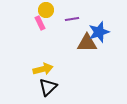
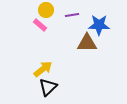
purple line: moved 4 px up
pink rectangle: moved 2 px down; rotated 24 degrees counterclockwise
blue star: moved 7 px up; rotated 20 degrees clockwise
yellow arrow: rotated 24 degrees counterclockwise
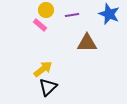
blue star: moved 10 px right, 11 px up; rotated 20 degrees clockwise
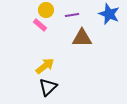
brown triangle: moved 5 px left, 5 px up
yellow arrow: moved 2 px right, 3 px up
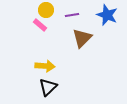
blue star: moved 2 px left, 1 px down
brown triangle: rotated 45 degrees counterclockwise
yellow arrow: rotated 42 degrees clockwise
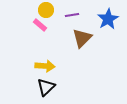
blue star: moved 1 px right, 4 px down; rotated 20 degrees clockwise
black triangle: moved 2 px left
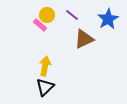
yellow circle: moved 1 px right, 5 px down
purple line: rotated 48 degrees clockwise
brown triangle: moved 2 px right, 1 px down; rotated 20 degrees clockwise
yellow arrow: rotated 84 degrees counterclockwise
black triangle: moved 1 px left
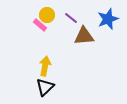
purple line: moved 1 px left, 3 px down
blue star: rotated 10 degrees clockwise
brown triangle: moved 3 px up; rotated 20 degrees clockwise
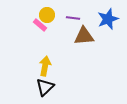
purple line: moved 2 px right; rotated 32 degrees counterclockwise
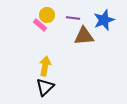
blue star: moved 4 px left, 1 px down
